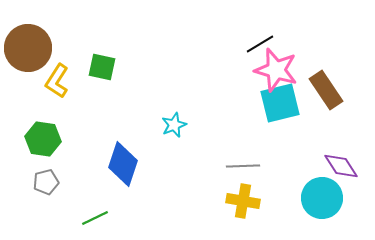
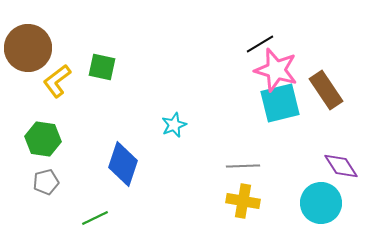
yellow L-shape: rotated 20 degrees clockwise
cyan circle: moved 1 px left, 5 px down
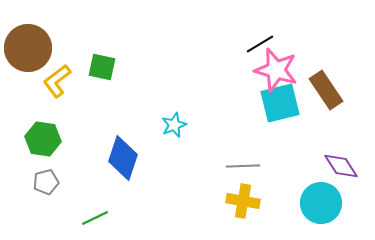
blue diamond: moved 6 px up
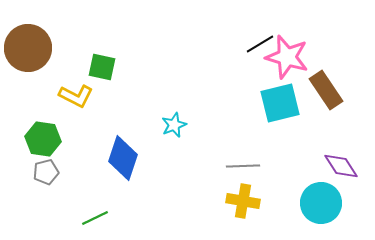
pink star: moved 11 px right, 13 px up
yellow L-shape: moved 19 px right, 15 px down; rotated 116 degrees counterclockwise
gray pentagon: moved 10 px up
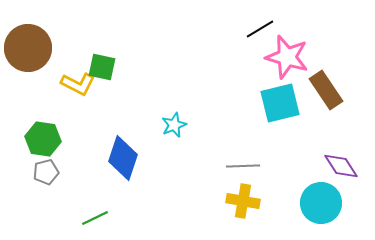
black line: moved 15 px up
yellow L-shape: moved 2 px right, 12 px up
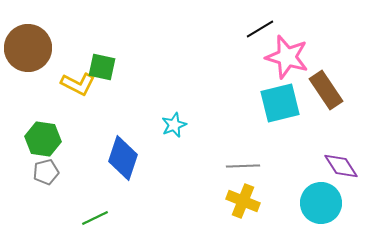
yellow cross: rotated 12 degrees clockwise
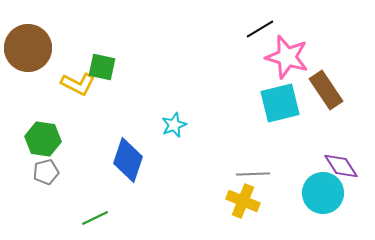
blue diamond: moved 5 px right, 2 px down
gray line: moved 10 px right, 8 px down
cyan circle: moved 2 px right, 10 px up
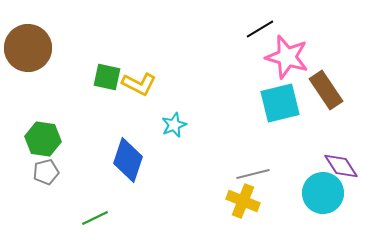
green square: moved 5 px right, 10 px down
yellow L-shape: moved 61 px right
gray line: rotated 12 degrees counterclockwise
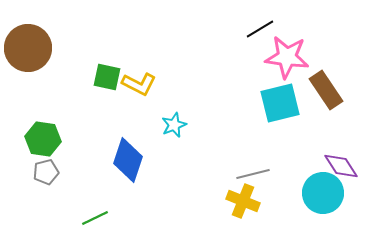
pink star: rotated 9 degrees counterclockwise
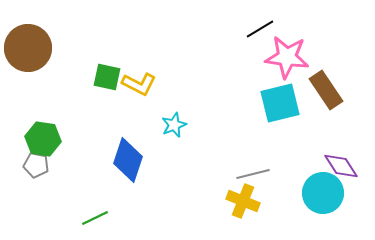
gray pentagon: moved 10 px left, 7 px up; rotated 25 degrees clockwise
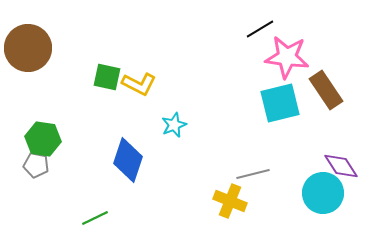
yellow cross: moved 13 px left
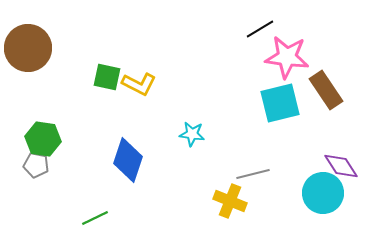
cyan star: moved 18 px right, 9 px down; rotated 30 degrees clockwise
